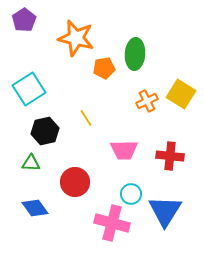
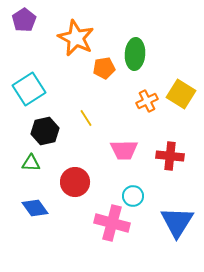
orange star: rotated 12 degrees clockwise
cyan circle: moved 2 px right, 2 px down
blue triangle: moved 12 px right, 11 px down
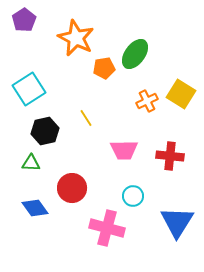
green ellipse: rotated 32 degrees clockwise
red circle: moved 3 px left, 6 px down
pink cross: moved 5 px left, 5 px down
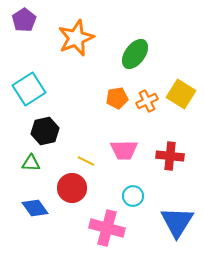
orange star: rotated 24 degrees clockwise
orange pentagon: moved 13 px right, 30 px down
yellow line: moved 43 px down; rotated 30 degrees counterclockwise
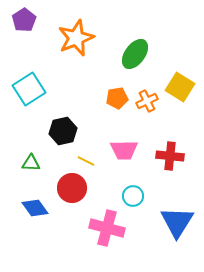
yellow square: moved 1 px left, 7 px up
black hexagon: moved 18 px right
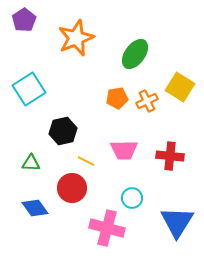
cyan circle: moved 1 px left, 2 px down
